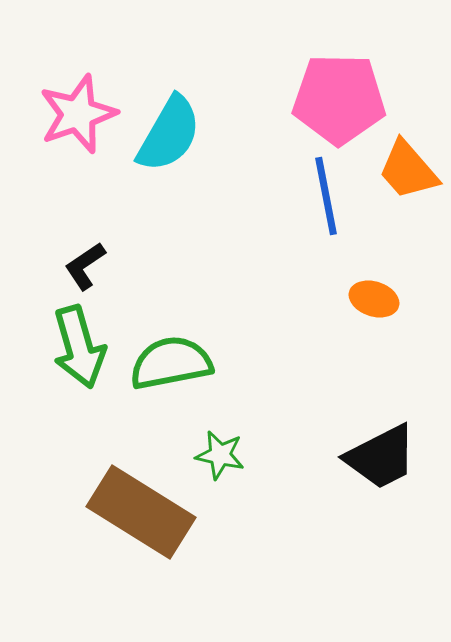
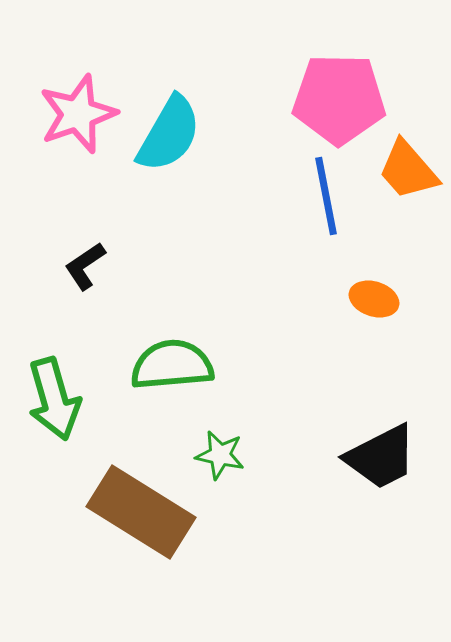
green arrow: moved 25 px left, 52 px down
green semicircle: moved 1 px right, 2 px down; rotated 6 degrees clockwise
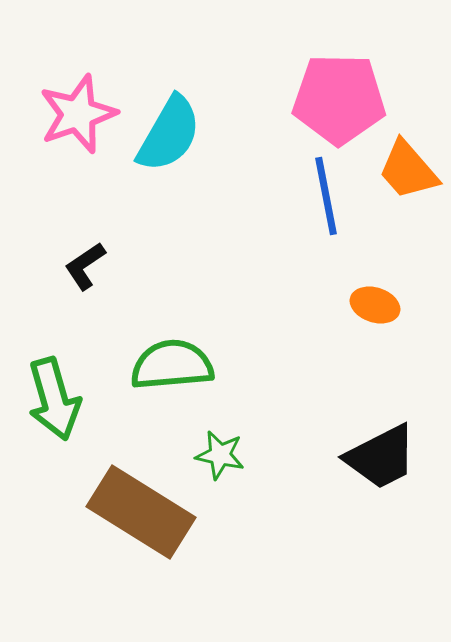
orange ellipse: moved 1 px right, 6 px down
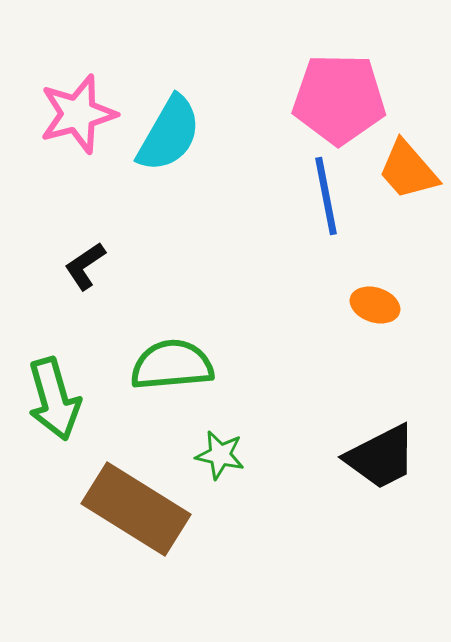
pink star: rotated 4 degrees clockwise
brown rectangle: moved 5 px left, 3 px up
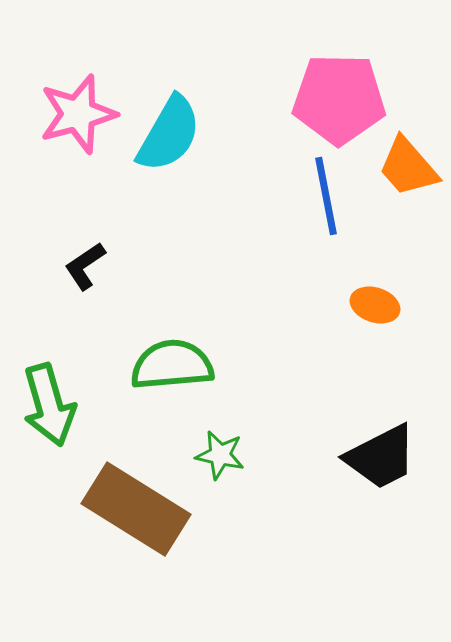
orange trapezoid: moved 3 px up
green arrow: moved 5 px left, 6 px down
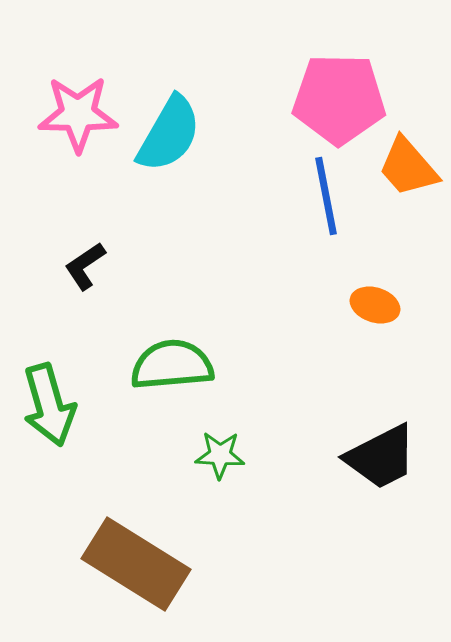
pink star: rotated 16 degrees clockwise
green star: rotated 9 degrees counterclockwise
brown rectangle: moved 55 px down
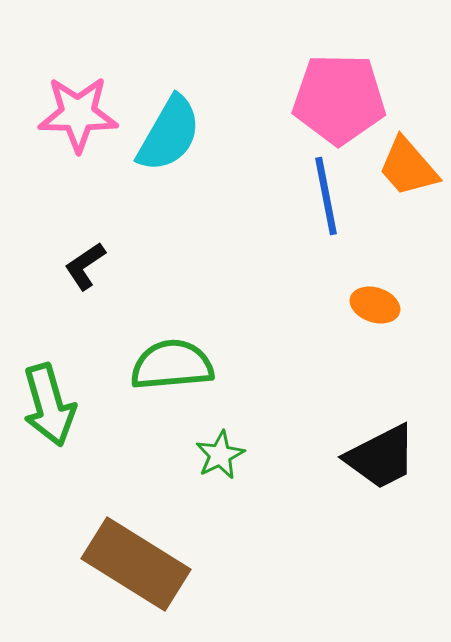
green star: rotated 30 degrees counterclockwise
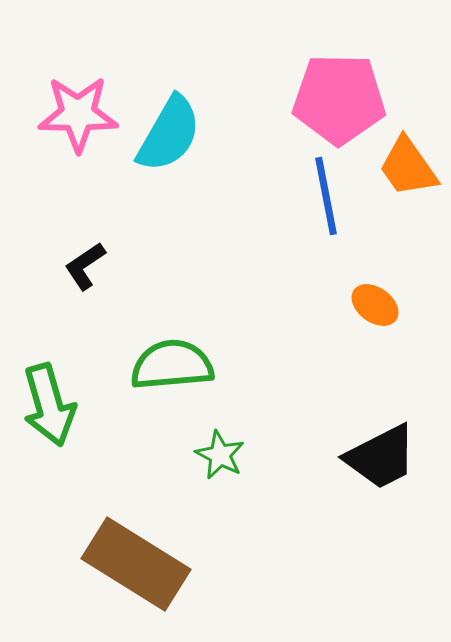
orange trapezoid: rotated 6 degrees clockwise
orange ellipse: rotated 18 degrees clockwise
green star: rotated 18 degrees counterclockwise
